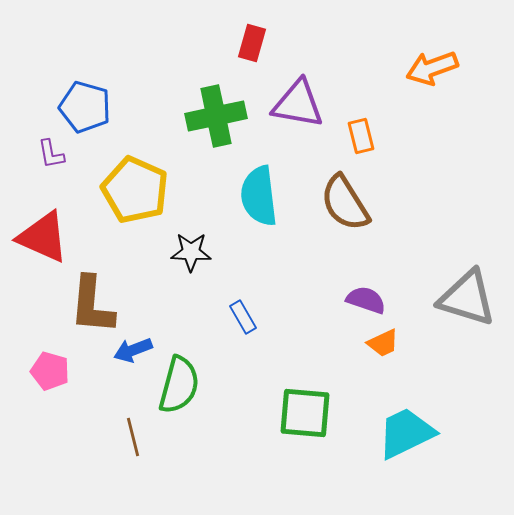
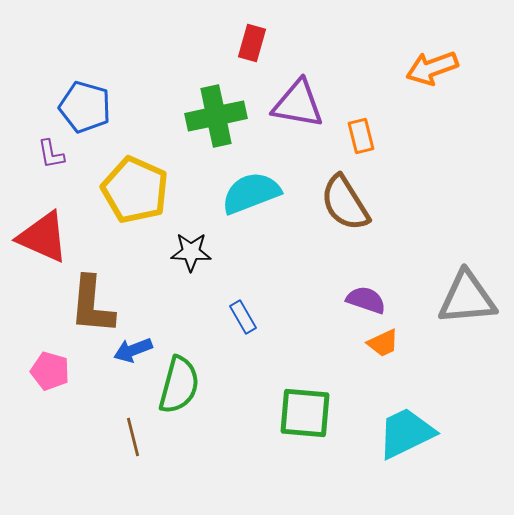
cyan semicircle: moved 8 px left, 3 px up; rotated 76 degrees clockwise
gray triangle: rotated 22 degrees counterclockwise
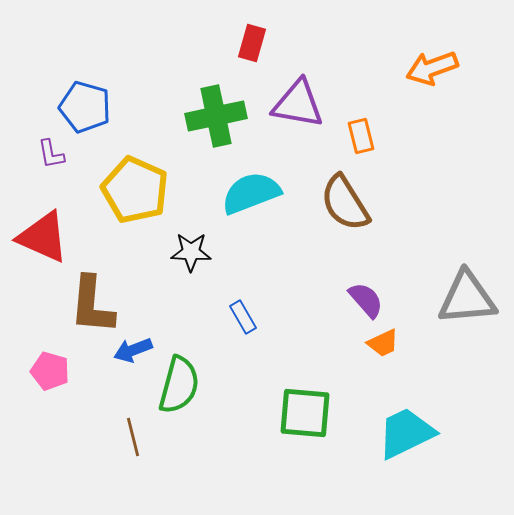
purple semicircle: rotated 30 degrees clockwise
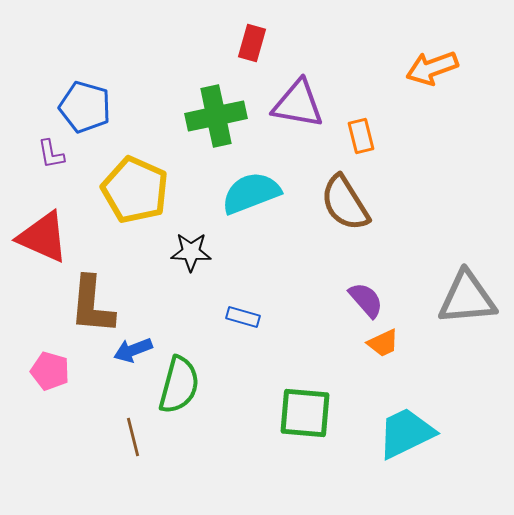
blue rectangle: rotated 44 degrees counterclockwise
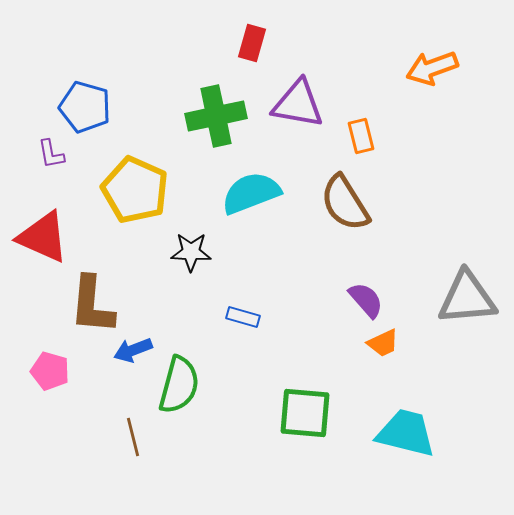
cyan trapezoid: rotated 40 degrees clockwise
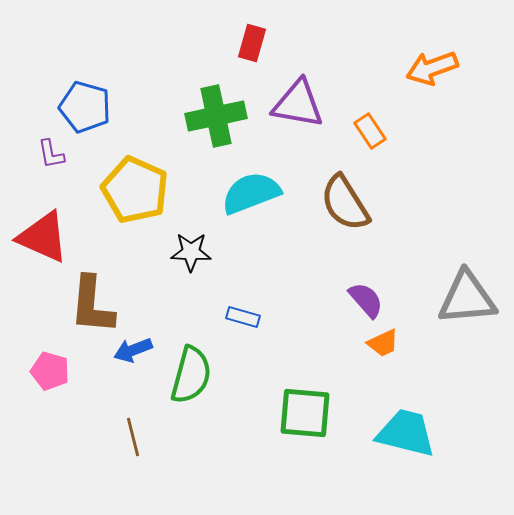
orange rectangle: moved 9 px right, 5 px up; rotated 20 degrees counterclockwise
green semicircle: moved 12 px right, 10 px up
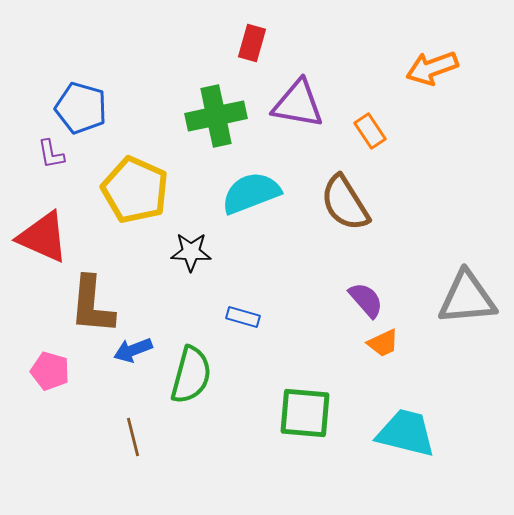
blue pentagon: moved 4 px left, 1 px down
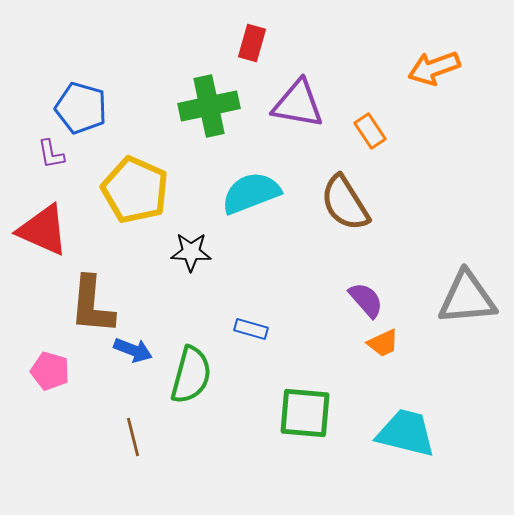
orange arrow: moved 2 px right
green cross: moved 7 px left, 10 px up
red triangle: moved 7 px up
blue rectangle: moved 8 px right, 12 px down
blue arrow: rotated 138 degrees counterclockwise
